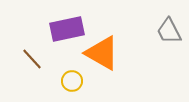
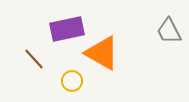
brown line: moved 2 px right
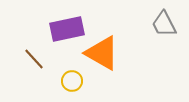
gray trapezoid: moved 5 px left, 7 px up
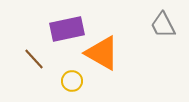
gray trapezoid: moved 1 px left, 1 px down
